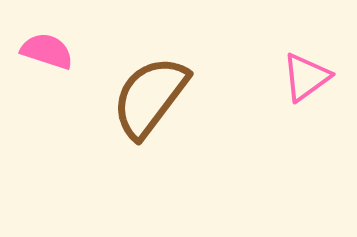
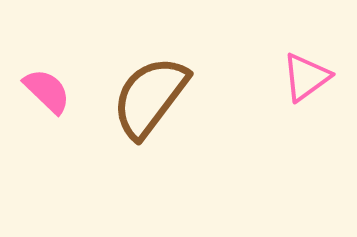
pink semicircle: moved 40 px down; rotated 26 degrees clockwise
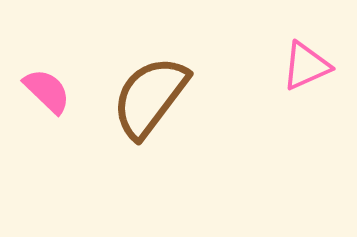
pink triangle: moved 11 px up; rotated 12 degrees clockwise
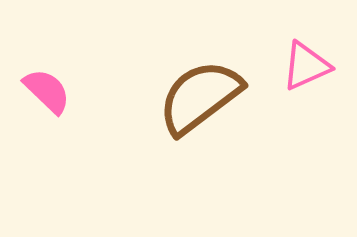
brown semicircle: moved 50 px right; rotated 16 degrees clockwise
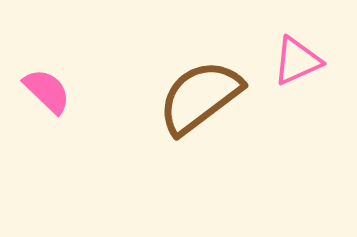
pink triangle: moved 9 px left, 5 px up
